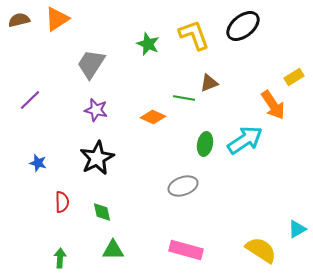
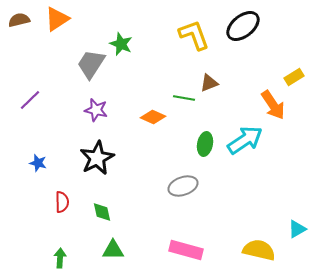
green star: moved 27 px left
yellow semicircle: moved 2 px left; rotated 20 degrees counterclockwise
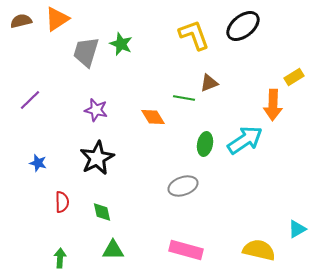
brown semicircle: moved 2 px right, 1 px down
gray trapezoid: moved 5 px left, 12 px up; rotated 16 degrees counterclockwise
orange arrow: rotated 36 degrees clockwise
orange diamond: rotated 35 degrees clockwise
